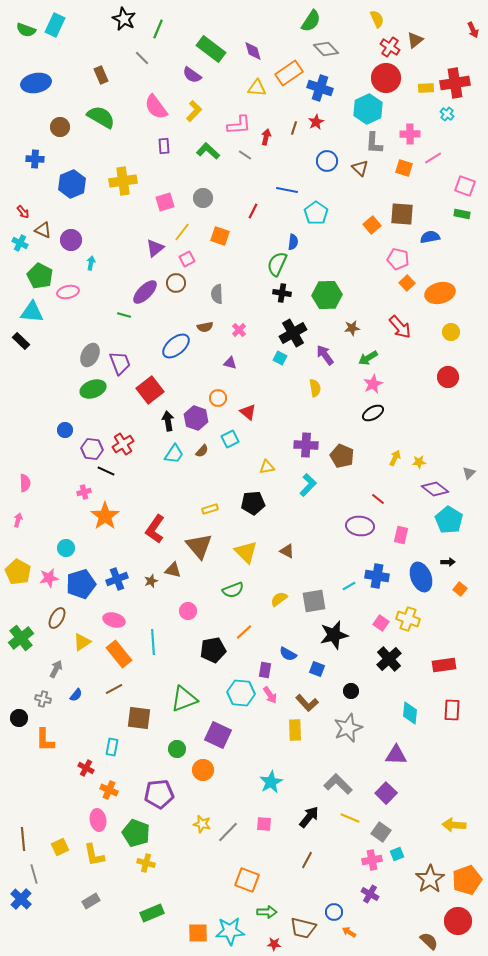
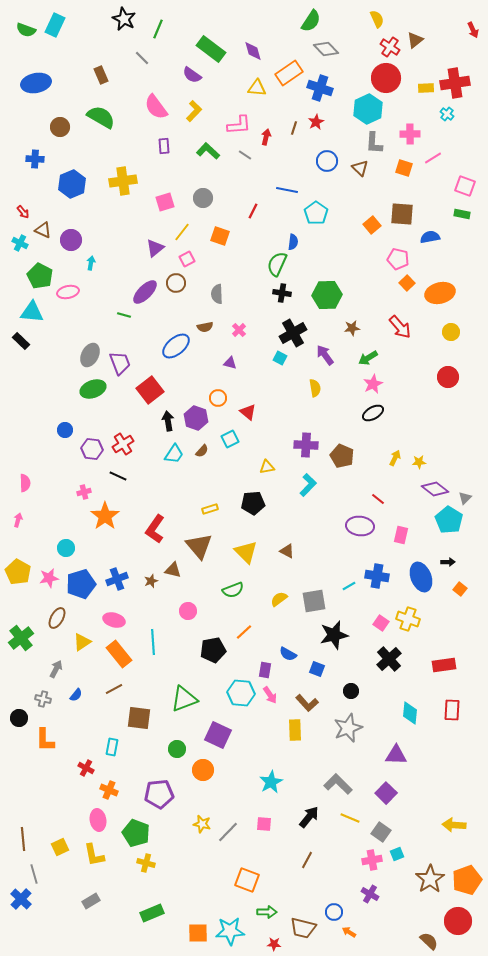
black line at (106, 471): moved 12 px right, 5 px down
gray triangle at (469, 473): moved 4 px left, 25 px down
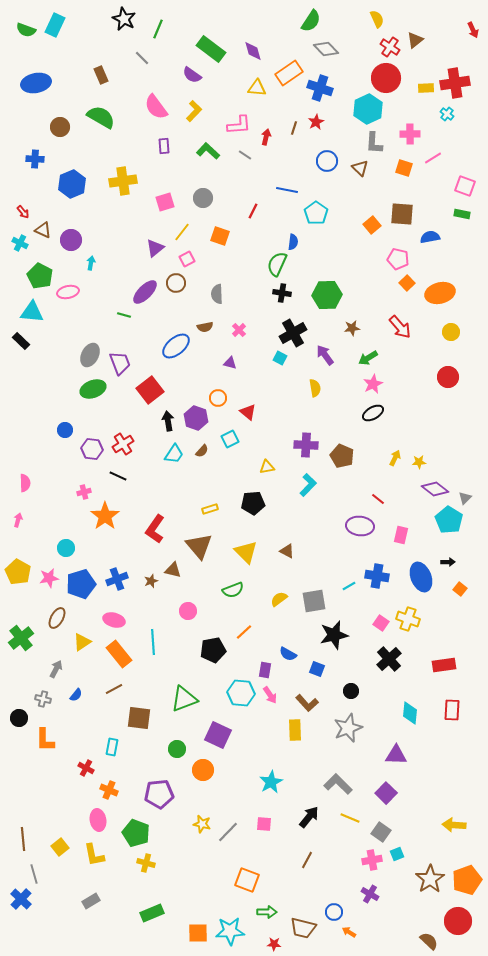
yellow square at (60, 847): rotated 12 degrees counterclockwise
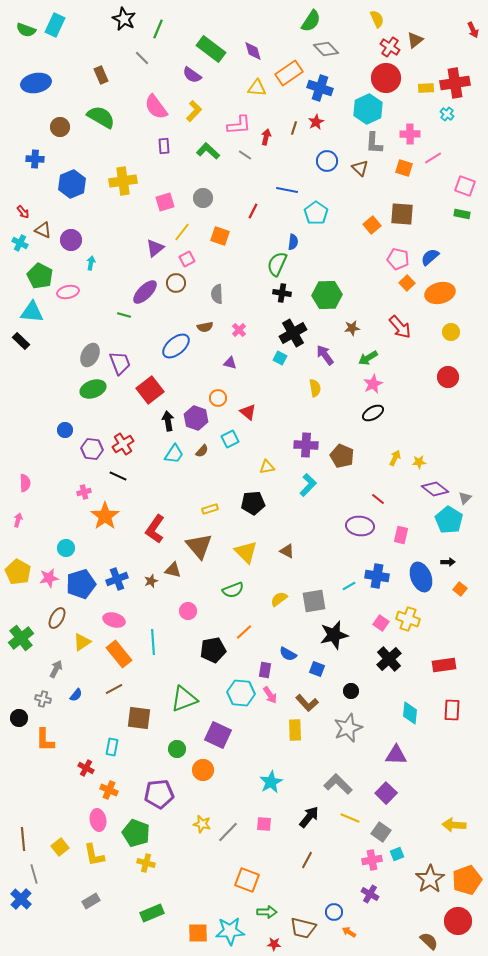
blue semicircle at (430, 237): moved 20 px down; rotated 30 degrees counterclockwise
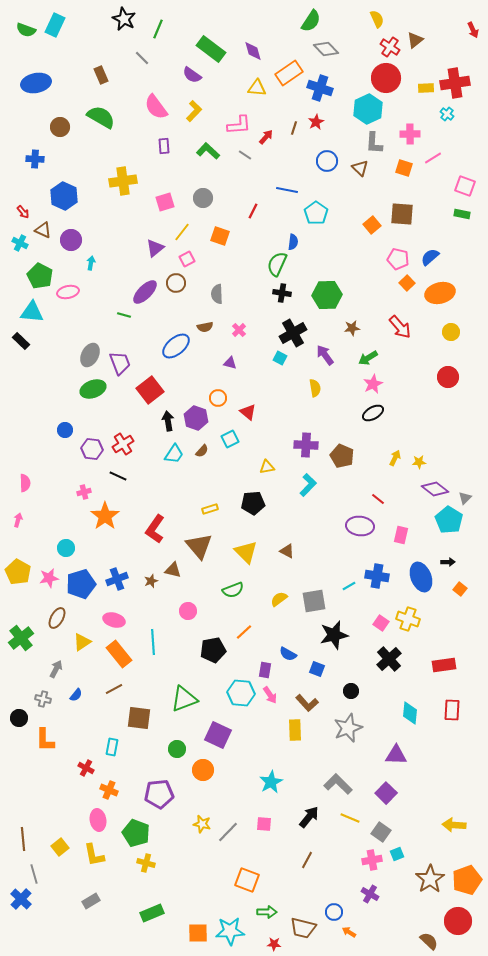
red arrow at (266, 137): rotated 28 degrees clockwise
blue hexagon at (72, 184): moved 8 px left, 12 px down; rotated 12 degrees counterclockwise
